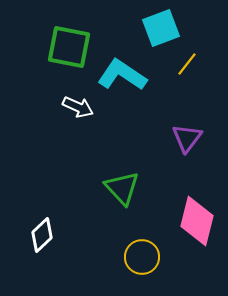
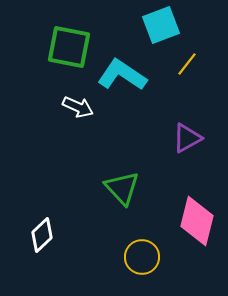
cyan square: moved 3 px up
purple triangle: rotated 24 degrees clockwise
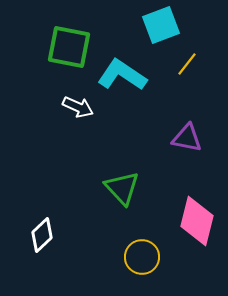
purple triangle: rotated 40 degrees clockwise
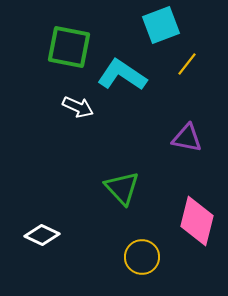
white diamond: rotated 68 degrees clockwise
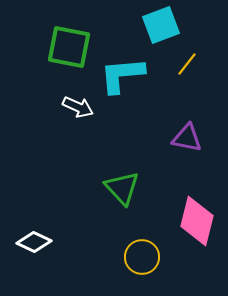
cyan L-shape: rotated 39 degrees counterclockwise
white diamond: moved 8 px left, 7 px down
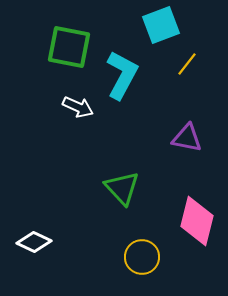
cyan L-shape: rotated 123 degrees clockwise
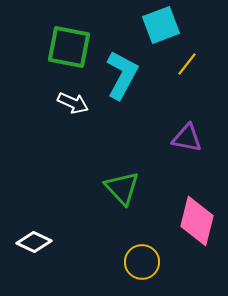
white arrow: moved 5 px left, 4 px up
yellow circle: moved 5 px down
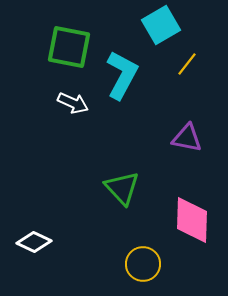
cyan square: rotated 9 degrees counterclockwise
pink diamond: moved 5 px left, 1 px up; rotated 12 degrees counterclockwise
yellow circle: moved 1 px right, 2 px down
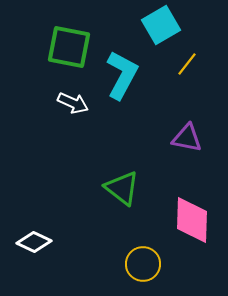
green triangle: rotated 9 degrees counterclockwise
